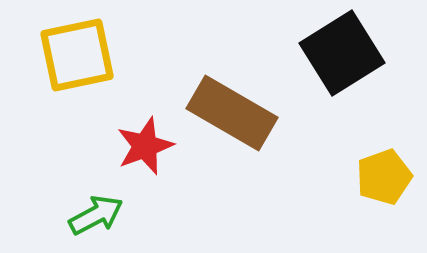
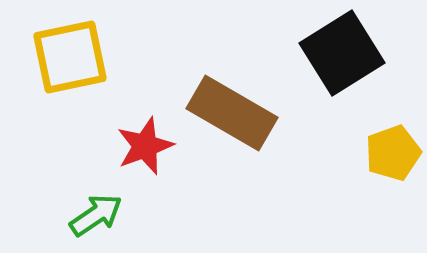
yellow square: moved 7 px left, 2 px down
yellow pentagon: moved 9 px right, 24 px up
green arrow: rotated 6 degrees counterclockwise
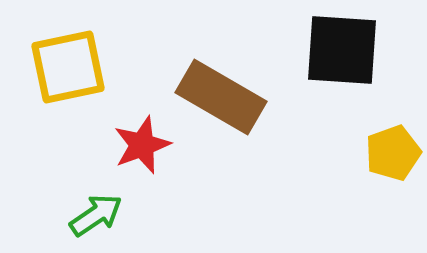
black square: moved 3 px up; rotated 36 degrees clockwise
yellow square: moved 2 px left, 10 px down
brown rectangle: moved 11 px left, 16 px up
red star: moved 3 px left, 1 px up
